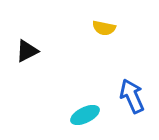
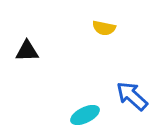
black triangle: rotated 25 degrees clockwise
blue arrow: rotated 24 degrees counterclockwise
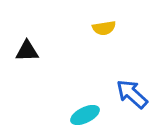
yellow semicircle: rotated 20 degrees counterclockwise
blue arrow: moved 2 px up
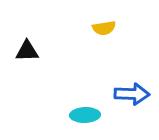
blue arrow: rotated 140 degrees clockwise
cyan ellipse: rotated 24 degrees clockwise
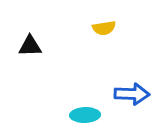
black triangle: moved 3 px right, 5 px up
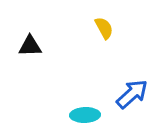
yellow semicircle: rotated 110 degrees counterclockwise
blue arrow: rotated 44 degrees counterclockwise
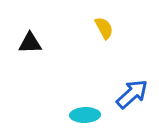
black triangle: moved 3 px up
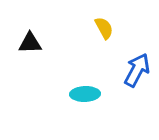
blue arrow: moved 5 px right, 24 px up; rotated 20 degrees counterclockwise
cyan ellipse: moved 21 px up
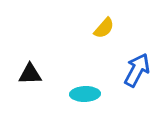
yellow semicircle: rotated 70 degrees clockwise
black triangle: moved 31 px down
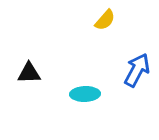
yellow semicircle: moved 1 px right, 8 px up
black triangle: moved 1 px left, 1 px up
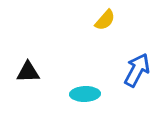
black triangle: moved 1 px left, 1 px up
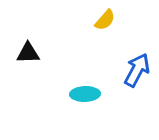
black triangle: moved 19 px up
